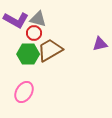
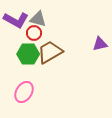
brown trapezoid: moved 2 px down
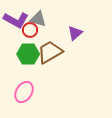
red circle: moved 4 px left, 3 px up
purple triangle: moved 25 px left, 11 px up; rotated 28 degrees counterclockwise
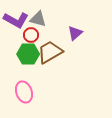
red circle: moved 1 px right, 5 px down
pink ellipse: rotated 50 degrees counterclockwise
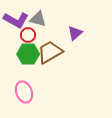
red circle: moved 3 px left
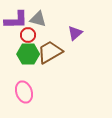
purple L-shape: rotated 30 degrees counterclockwise
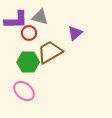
gray triangle: moved 2 px right, 2 px up
red circle: moved 1 px right, 2 px up
green hexagon: moved 8 px down
pink ellipse: moved 1 px up; rotated 30 degrees counterclockwise
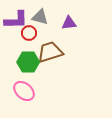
purple triangle: moved 6 px left, 10 px up; rotated 35 degrees clockwise
brown trapezoid: rotated 12 degrees clockwise
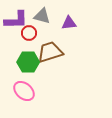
gray triangle: moved 2 px right, 1 px up
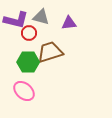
gray triangle: moved 1 px left, 1 px down
purple L-shape: rotated 15 degrees clockwise
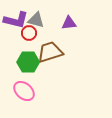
gray triangle: moved 5 px left, 3 px down
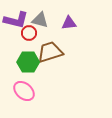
gray triangle: moved 4 px right
